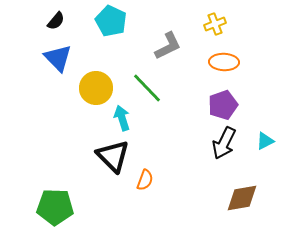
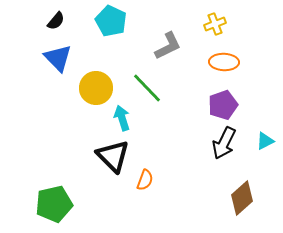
brown diamond: rotated 32 degrees counterclockwise
green pentagon: moved 1 px left, 3 px up; rotated 15 degrees counterclockwise
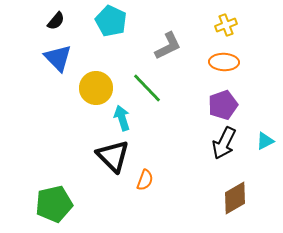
yellow cross: moved 11 px right, 1 px down
brown diamond: moved 7 px left; rotated 12 degrees clockwise
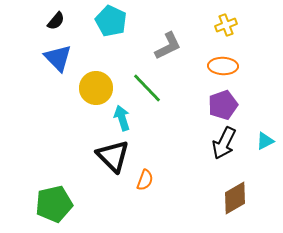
orange ellipse: moved 1 px left, 4 px down
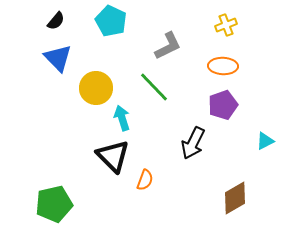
green line: moved 7 px right, 1 px up
black arrow: moved 31 px left
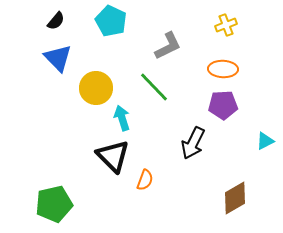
orange ellipse: moved 3 px down
purple pentagon: rotated 16 degrees clockwise
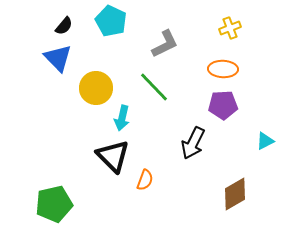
black semicircle: moved 8 px right, 5 px down
yellow cross: moved 4 px right, 3 px down
gray L-shape: moved 3 px left, 2 px up
cyan arrow: rotated 150 degrees counterclockwise
brown diamond: moved 4 px up
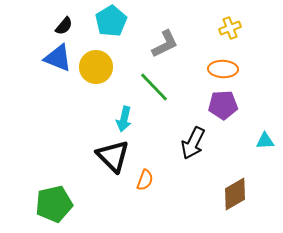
cyan pentagon: rotated 16 degrees clockwise
blue triangle: rotated 24 degrees counterclockwise
yellow circle: moved 21 px up
cyan arrow: moved 2 px right, 1 px down
cyan triangle: rotated 24 degrees clockwise
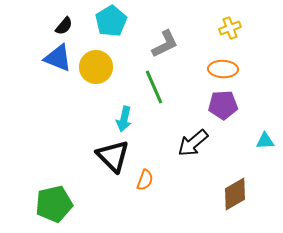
green line: rotated 20 degrees clockwise
black arrow: rotated 24 degrees clockwise
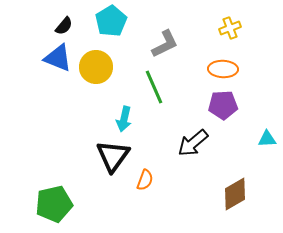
cyan triangle: moved 2 px right, 2 px up
black triangle: rotated 21 degrees clockwise
